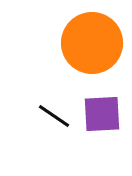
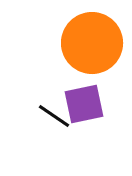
purple square: moved 18 px left, 10 px up; rotated 9 degrees counterclockwise
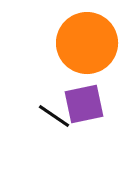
orange circle: moved 5 px left
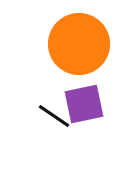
orange circle: moved 8 px left, 1 px down
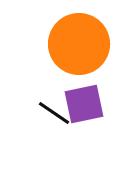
black line: moved 3 px up
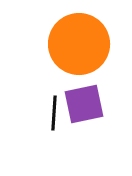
black line: rotated 60 degrees clockwise
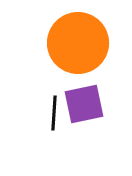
orange circle: moved 1 px left, 1 px up
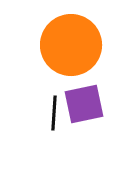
orange circle: moved 7 px left, 2 px down
